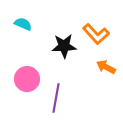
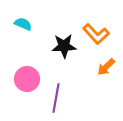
orange arrow: rotated 72 degrees counterclockwise
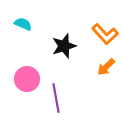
orange L-shape: moved 9 px right
black star: rotated 15 degrees counterclockwise
purple line: rotated 20 degrees counterclockwise
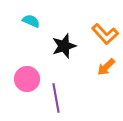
cyan semicircle: moved 8 px right, 3 px up
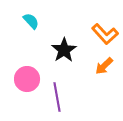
cyan semicircle: rotated 24 degrees clockwise
black star: moved 4 px down; rotated 15 degrees counterclockwise
orange arrow: moved 2 px left, 1 px up
purple line: moved 1 px right, 1 px up
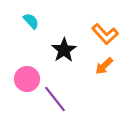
purple line: moved 2 px left, 2 px down; rotated 28 degrees counterclockwise
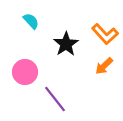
black star: moved 2 px right, 6 px up
pink circle: moved 2 px left, 7 px up
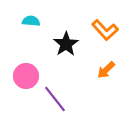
cyan semicircle: rotated 42 degrees counterclockwise
orange L-shape: moved 4 px up
orange arrow: moved 2 px right, 4 px down
pink circle: moved 1 px right, 4 px down
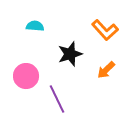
cyan semicircle: moved 4 px right, 5 px down
black star: moved 4 px right, 10 px down; rotated 15 degrees clockwise
purple line: moved 2 px right; rotated 12 degrees clockwise
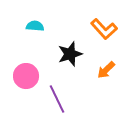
orange L-shape: moved 1 px left, 1 px up
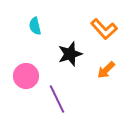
cyan semicircle: rotated 108 degrees counterclockwise
